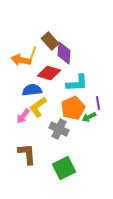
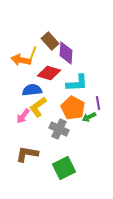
purple diamond: moved 2 px right
orange pentagon: rotated 20 degrees counterclockwise
brown L-shape: rotated 75 degrees counterclockwise
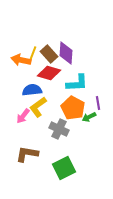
brown rectangle: moved 1 px left, 13 px down
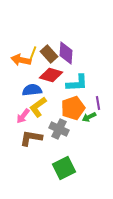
red diamond: moved 2 px right, 2 px down
orange pentagon: rotated 25 degrees clockwise
brown L-shape: moved 4 px right, 16 px up
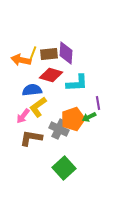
brown rectangle: rotated 54 degrees counterclockwise
orange pentagon: moved 11 px down
green square: rotated 15 degrees counterclockwise
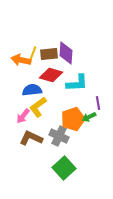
gray cross: moved 7 px down
brown L-shape: rotated 15 degrees clockwise
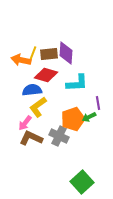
red diamond: moved 5 px left
pink arrow: moved 2 px right, 7 px down
green square: moved 18 px right, 14 px down
